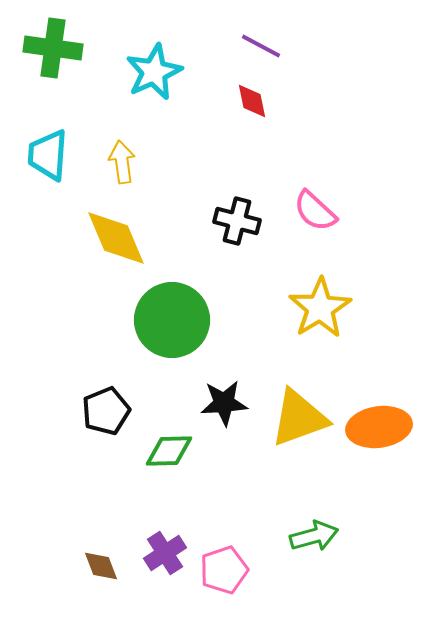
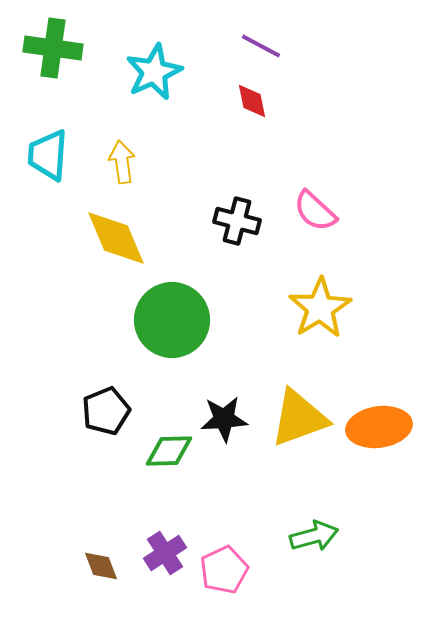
black star: moved 16 px down
pink pentagon: rotated 6 degrees counterclockwise
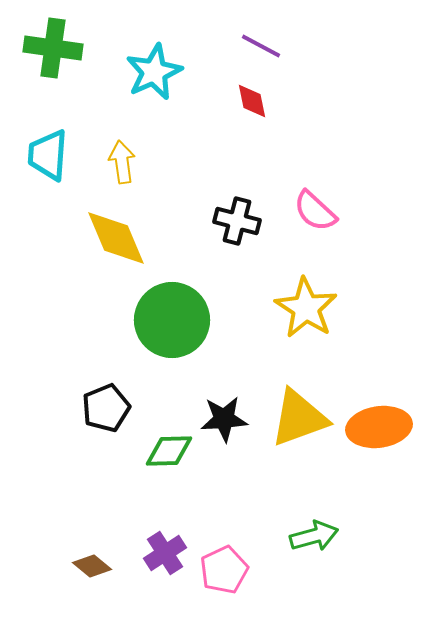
yellow star: moved 14 px left; rotated 8 degrees counterclockwise
black pentagon: moved 3 px up
brown diamond: moved 9 px left; rotated 30 degrees counterclockwise
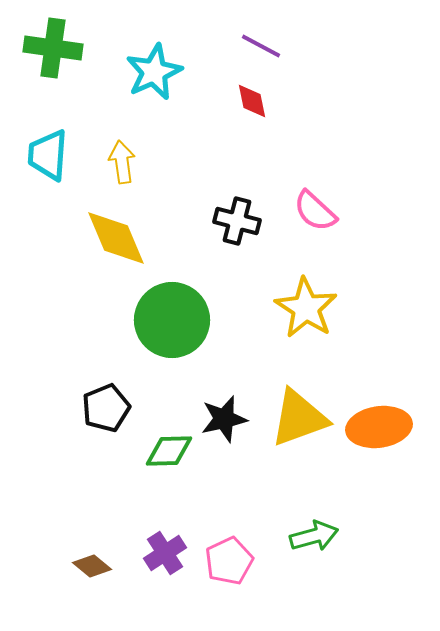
black star: rotated 9 degrees counterclockwise
pink pentagon: moved 5 px right, 9 px up
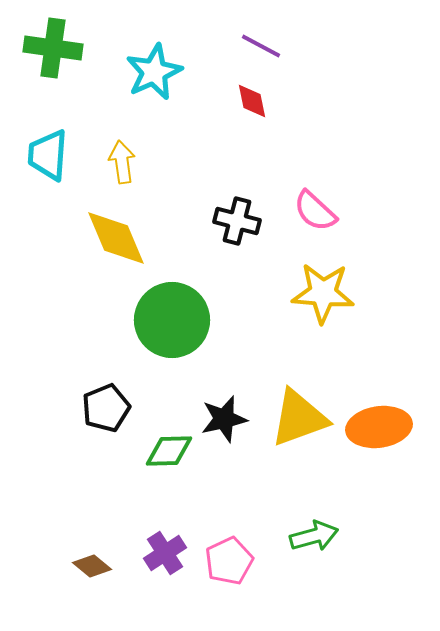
yellow star: moved 17 px right, 15 px up; rotated 28 degrees counterclockwise
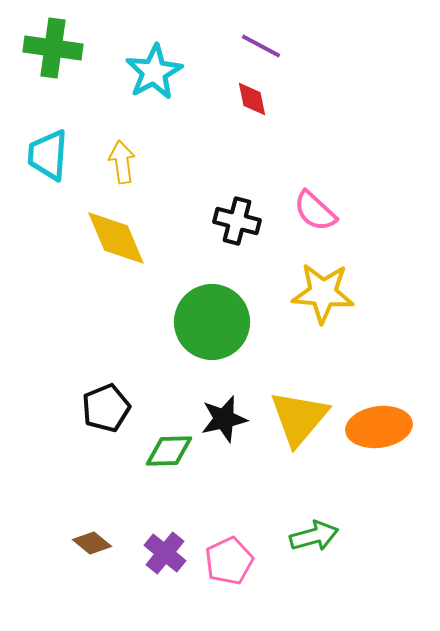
cyan star: rotated 4 degrees counterclockwise
red diamond: moved 2 px up
green circle: moved 40 px right, 2 px down
yellow triangle: rotated 30 degrees counterclockwise
purple cross: rotated 18 degrees counterclockwise
brown diamond: moved 23 px up
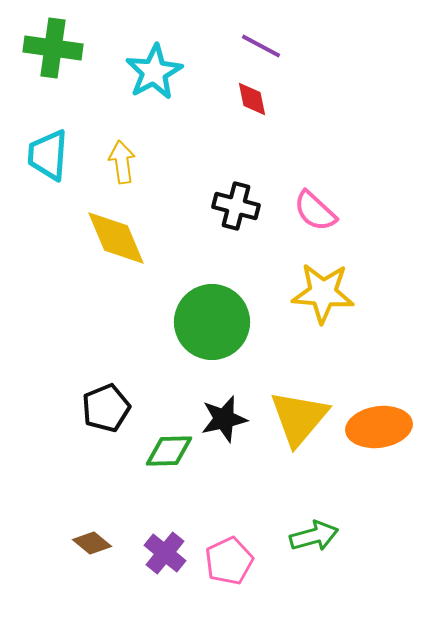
black cross: moved 1 px left, 15 px up
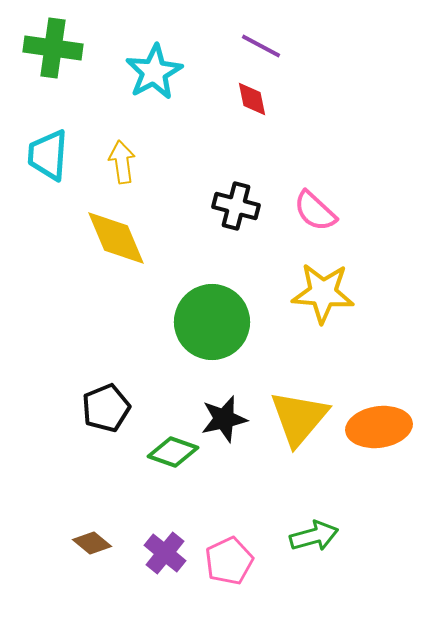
green diamond: moved 4 px right, 1 px down; rotated 21 degrees clockwise
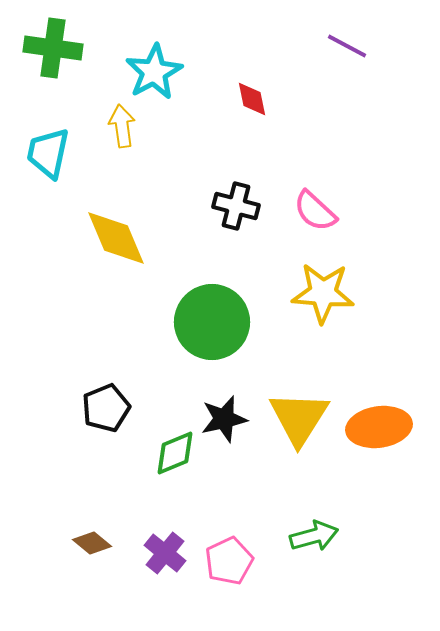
purple line: moved 86 px right
cyan trapezoid: moved 2 px up; rotated 8 degrees clockwise
yellow arrow: moved 36 px up
yellow triangle: rotated 8 degrees counterclockwise
green diamond: moved 2 px right, 1 px down; rotated 42 degrees counterclockwise
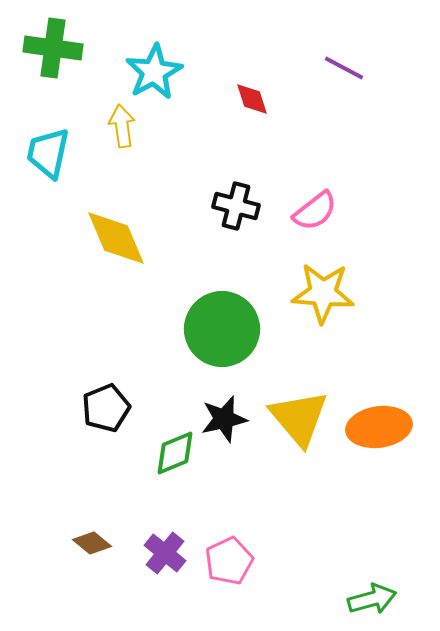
purple line: moved 3 px left, 22 px down
red diamond: rotated 6 degrees counterclockwise
pink semicircle: rotated 81 degrees counterclockwise
green circle: moved 10 px right, 7 px down
yellow triangle: rotated 12 degrees counterclockwise
green arrow: moved 58 px right, 63 px down
